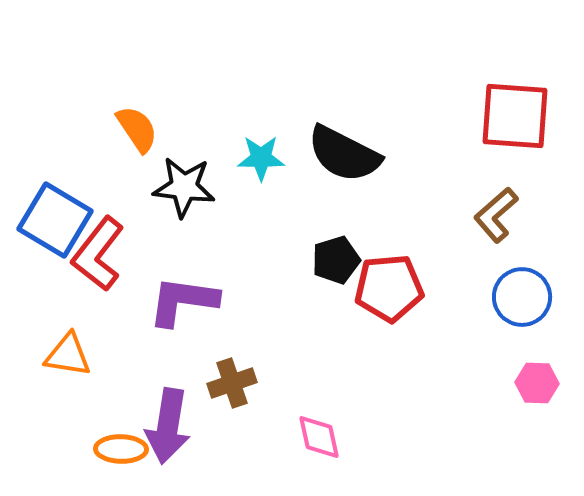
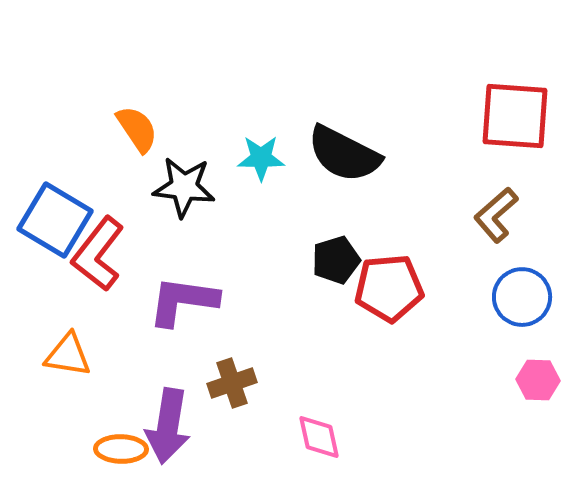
pink hexagon: moved 1 px right, 3 px up
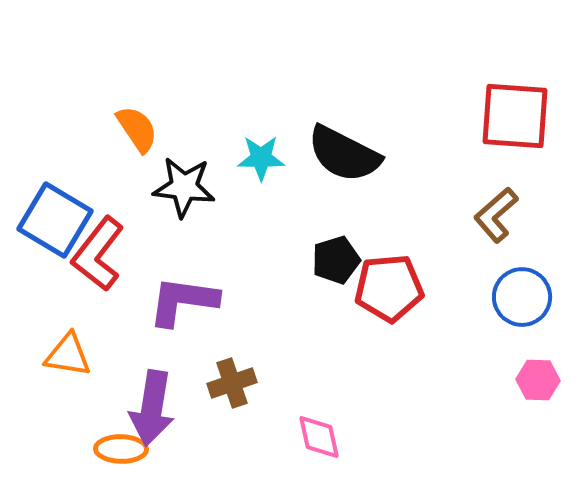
purple arrow: moved 16 px left, 18 px up
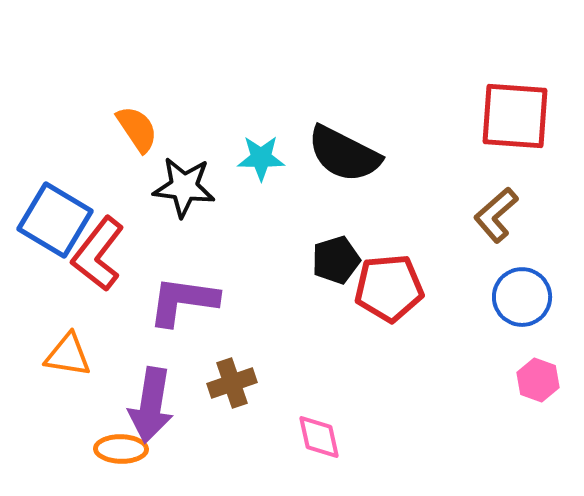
pink hexagon: rotated 18 degrees clockwise
purple arrow: moved 1 px left, 3 px up
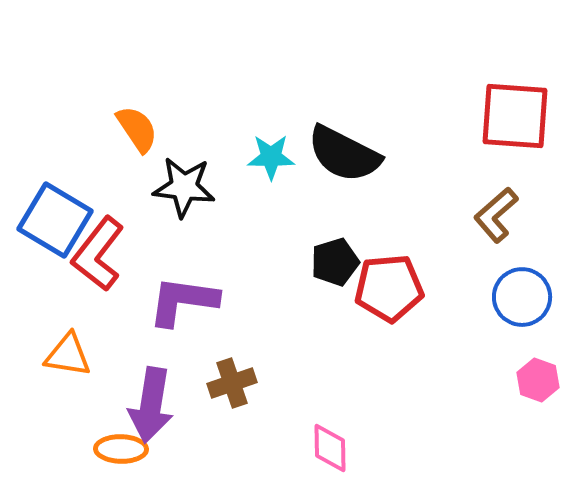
cyan star: moved 10 px right, 1 px up
black pentagon: moved 1 px left, 2 px down
pink diamond: moved 11 px right, 11 px down; rotated 12 degrees clockwise
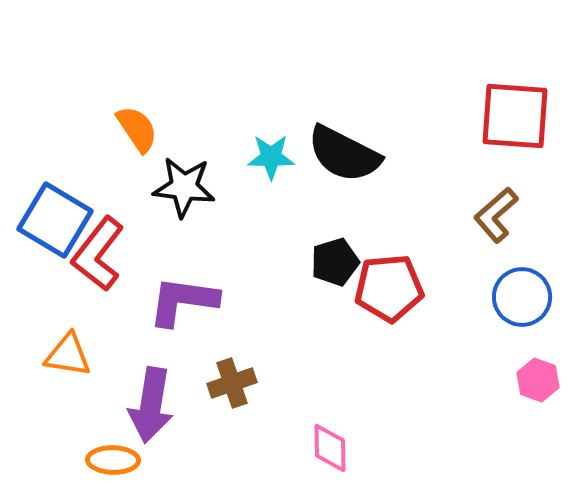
orange ellipse: moved 8 px left, 11 px down
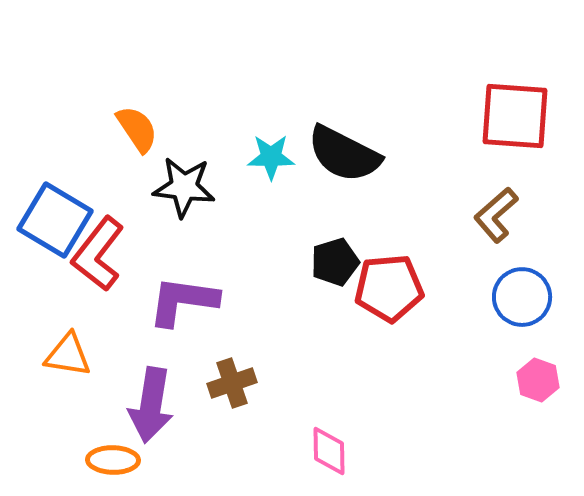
pink diamond: moved 1 px left, 3 px down
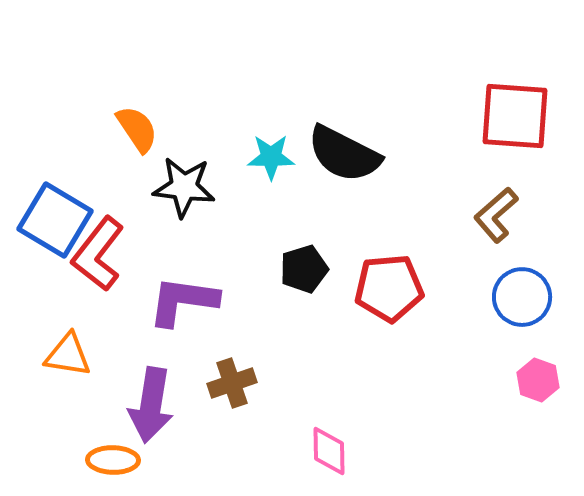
black pentagon: moved 31 px left, 7 px down
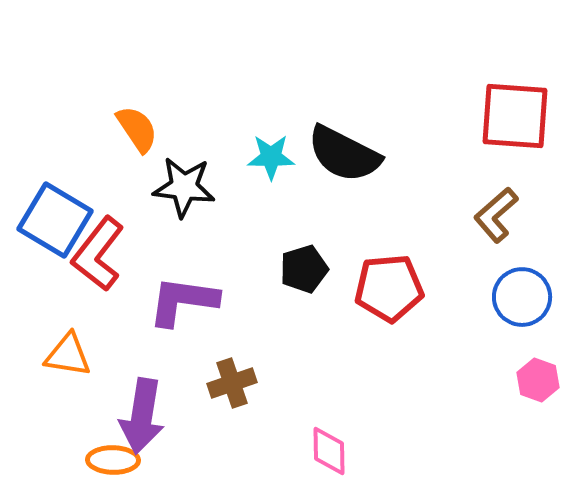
purple arrow: moved 9 px left, 11 px down
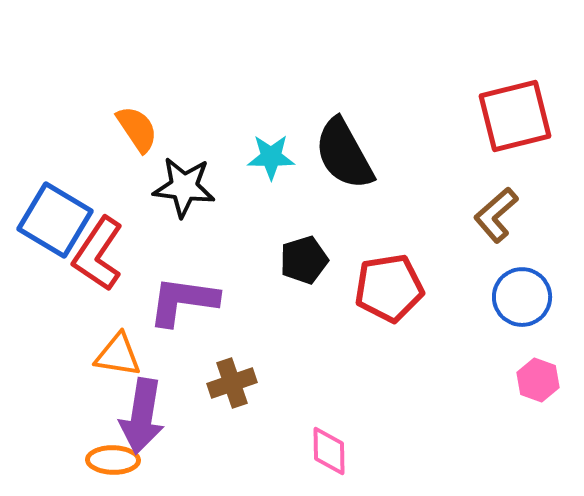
red square: rotated 18 degrees counterclockwise
black semicircle: rotated 34 degrees clockwise
red L-shape: rotated 4 degrees counterclockwise
black pentagon: moved 9 px up
red pentagon: rotated 4 degrees counterclockwise
orange triangle: moved 50 px right
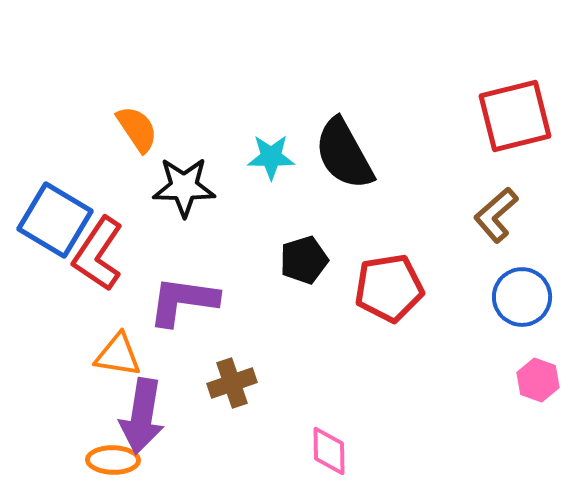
black star: rotated 6 degrees counterclockwise
